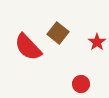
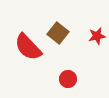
red star: moved 6 px up; rotated 24 degrees clockwise
red circle: moved 13 px left, 5 px up
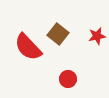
brown square: moved 1 px down
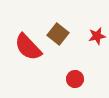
red circle: moved 7 px right
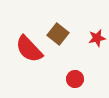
red star: moved 2 px down
red semicircle: moved 1 px right, 2 px down
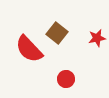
brown square: moved 1 px left, 1 px up
red circle: moved 9 px left
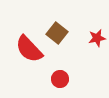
red circle: moved 6 px left
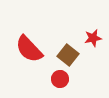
brown square: moved 11 px right, 22 px down
red star: moved 4 px left
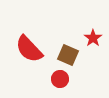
red star: rotated 24 degrees counterclockwise
brown square: rotated 15 degrees counterclockwise
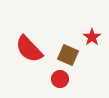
red star: moved 1 px left, 1 px up
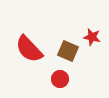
red star: rotated 24 degrees counterclockwise
brown square: moved 4 px up
